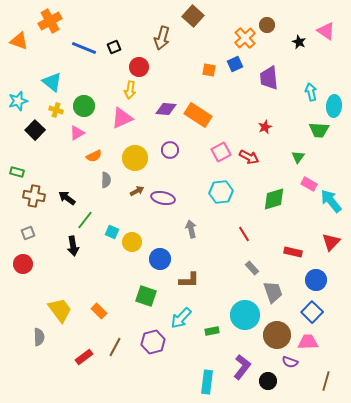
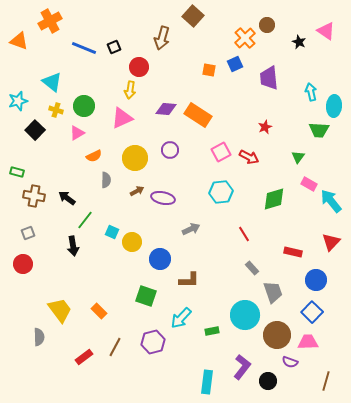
gray arrow at (191, 229): rotated 78 degrees clockwise
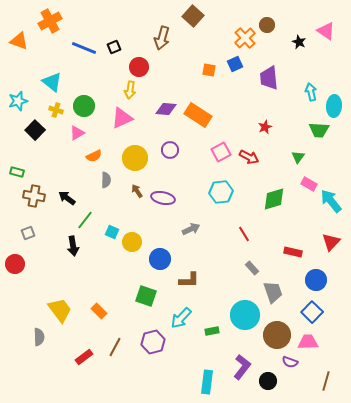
brown arrow at (137, 191): rotated 96 degrees counterclockwise
red circle at (23, 264): moved 8 px left
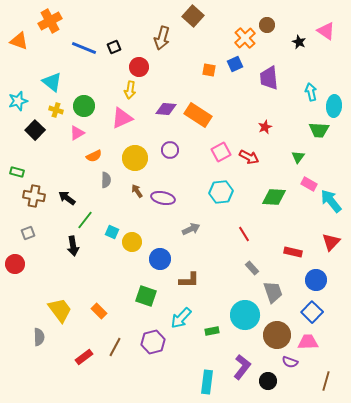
green diamond at (274, 199): moved 2 px up; rotated 20 degrees clockwise
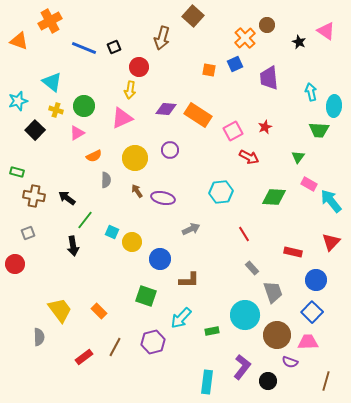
pink square at (221, 152): moved 12 px right, 21 px up
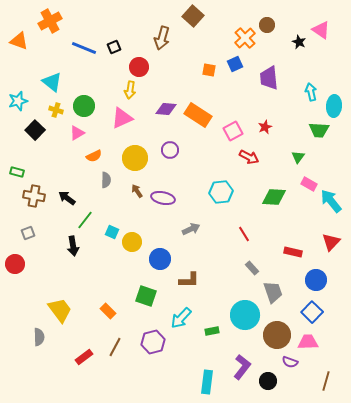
pink triangle at (326, 31): moved 5 px left, 1 px up
orange rectangle at (99, 311): moved 9 px right
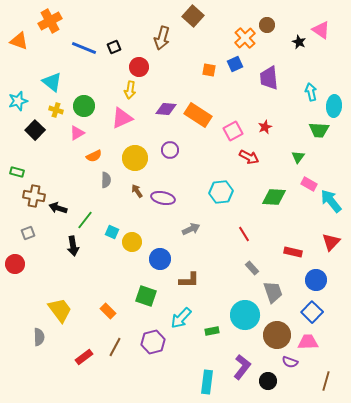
black arrow at (67, 198): moved 9 px left, 10 px down; rotated 18 degrees counterclockwise
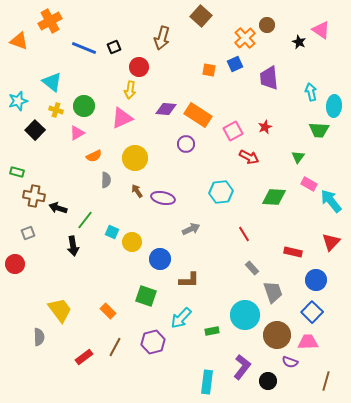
brown square at (193, 16): moved 8 px right
purple circle at (170, 150): moved 16 px right, 6 px up
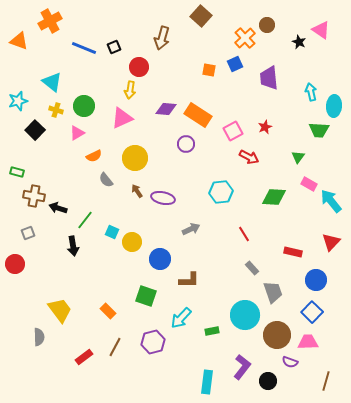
gray semicircle at (106, 180): rotated 140 degrees clockwise
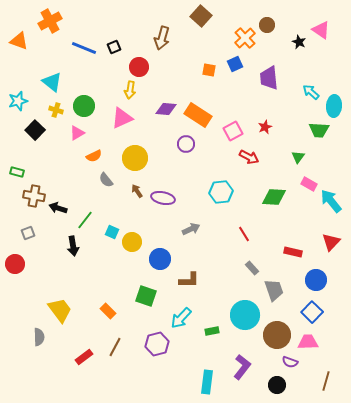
cyan arrow at (311, 92): rotated 36 degrees counterclockwise
gray trapezoid at (273, 292): moved 1 px right, 2 px up
purple hexagon at (153, 342): moved 4 px right, 2 px down
black circle at (268, 381): moved 9 px right, 4 px down
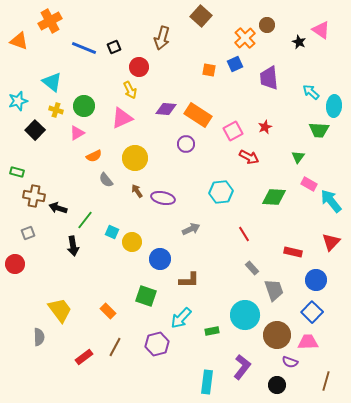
yellow arrow at (130, 90): rotated 36 degrees counterclockwise
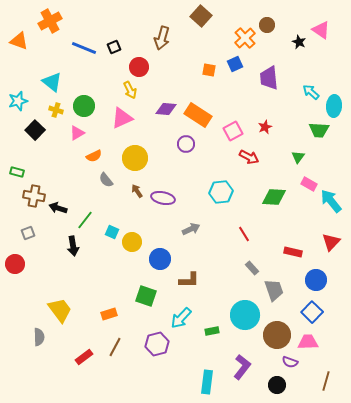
orange rectangle at (108, 311): moved 1 px right, 3 px down; rotated 63 degrees counterclockwise
